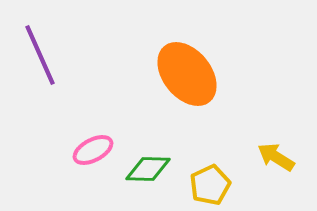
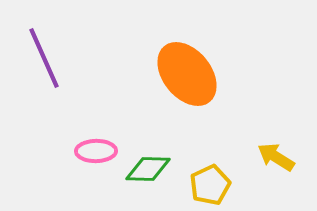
purple line: moved 4 px right, 3 px down
pink ellipse: moved 3 px right, 1 px down; rotated 27 degrees clockwise
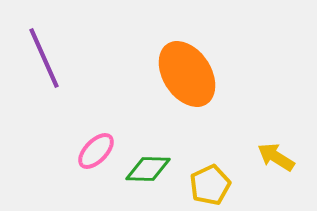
orange ellipse: rotated 6 degrees clockwise
pink ellipse: rotated 45 degrees counterclockwise
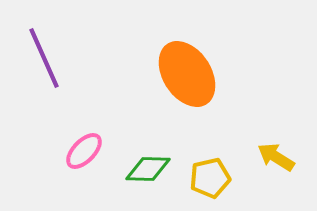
pink ellipse: moved 12 px left
yellow pentagon: moved 7 px up; rotated 12 degrees clockwise
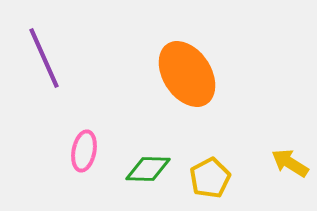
pink ellipse: rotated 33 degrees counterclockwise
yellow arrow: moved 14 px right, 6 px down
yellow pentagon: rotated 15 degrees counterclockwise
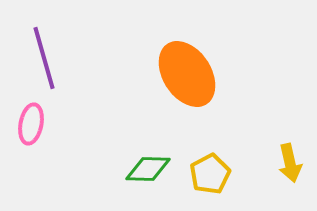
purple line: rotated 8 degrees clockwise
pink ellipse: moved 53 px left, 27 px up
yellow arrow: rotated 135 degrees counterclockwise
yellow pentagon: moved 4 px up
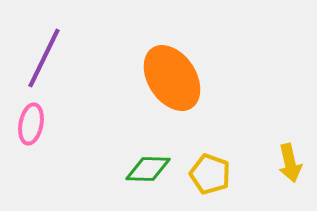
purple line: rotated 42 degrees clockwise
orange ellipse: moved 15 px left, 4 px down
yellow pentagon: rotated 24 degrees counterclockwise
